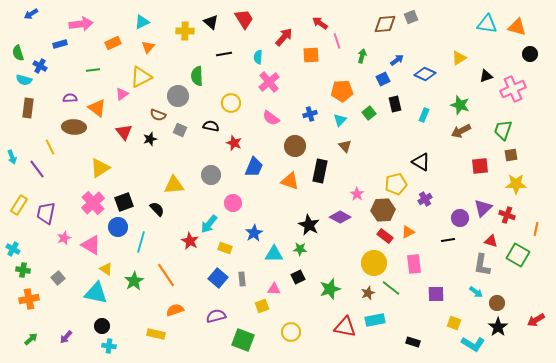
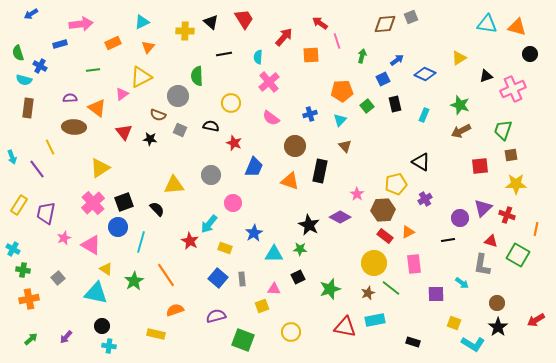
green square at (369, 113): moved 2 px left, 7 px up
black star at (150, 139): rotated 24 degrees clockwise
cyan arrow at (476, 292): moved 14 px left, 9 px up
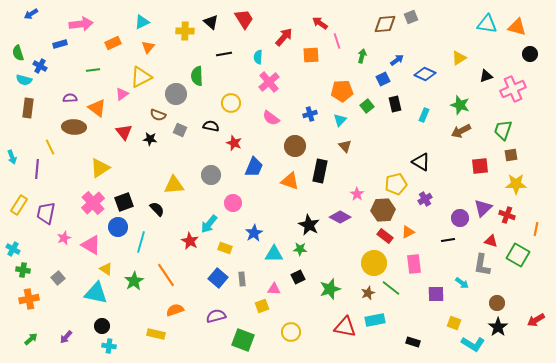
gray circle at (178, 96): moved 2 px left, 2 px up
purple line at (37, 169): rotated 42 degrees clockwise
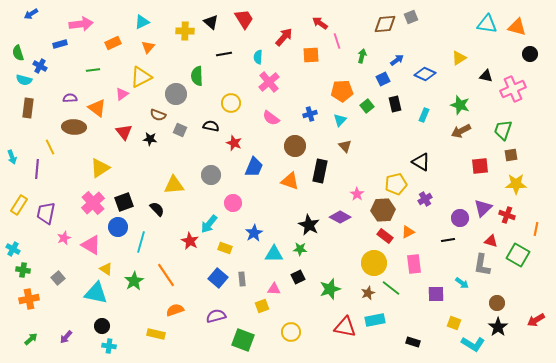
black triangle at (486, 76): rotated 32 degrees clockwise
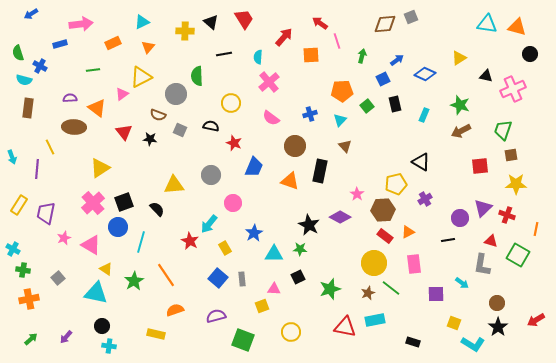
yellow rectangle at (225, 248): rotated 40 degrees clockwise
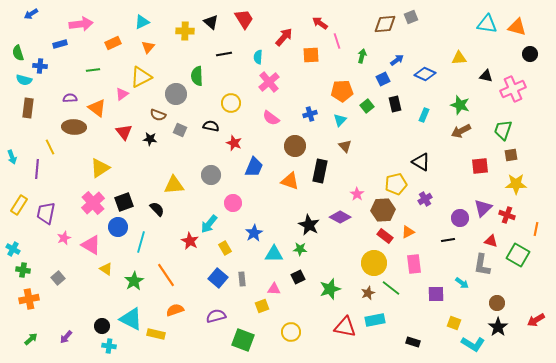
yellow triangle at (459, 58): rotated 28 degrees clockwise
blue cross at (40, 66): rotated 24 degrees counterclockwise
cyan triangle at (96, 293): moved 35 px right, 26 px down; rotated 15 degrees clockwise
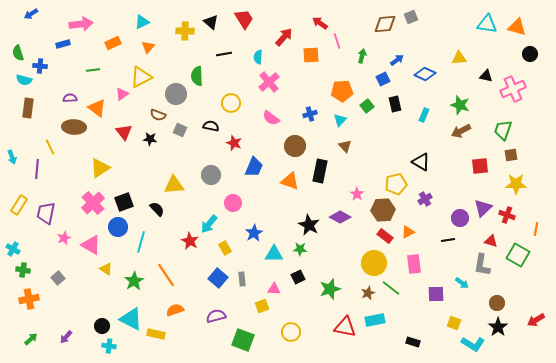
blue rectangle at (60, 44): moved 3 px right
